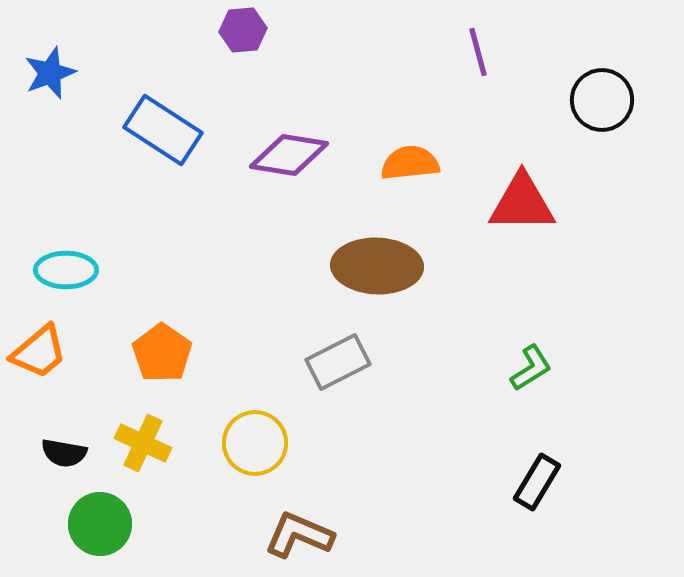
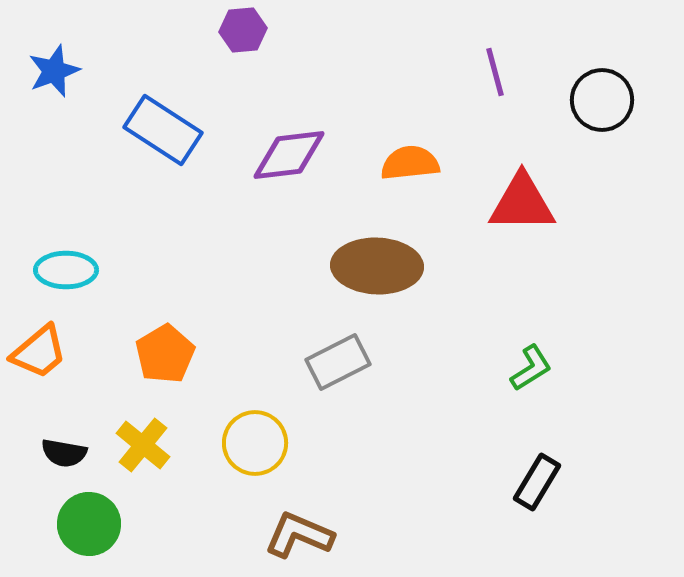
purple line: moved 17 px right, 20 px down
blue star: moved 4 px right, 2 px up
purple diamond: rotated 16 degrees counterclockwise
orange pentagon: moved 3 px right, 1 px down; rotated 6 degrees clockwise
yellow cross: moved 2 px down; rotated 14 degrees clockwise
green circle: moved 11 px left
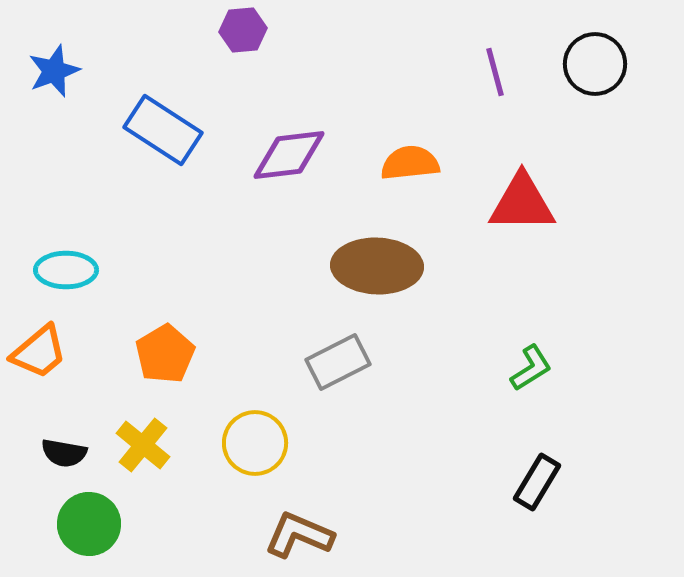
black circle: moved 7 px left, 36 px up
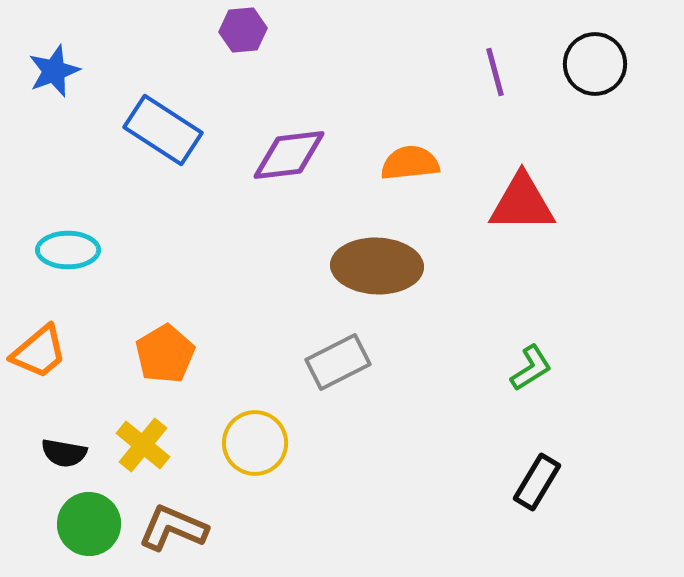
cyan ellipse: moved 2 px right, 20 px up
brown L-shape: moved 126 px left, 7 px up
